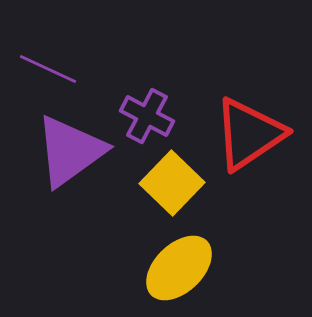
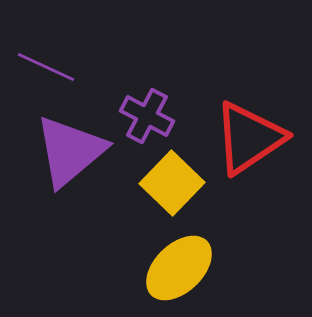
purple line: moved 2 px left, 2 px up
red triangle: moved 4 px down
purple triangle: rotated 4 degrees counterclockwise
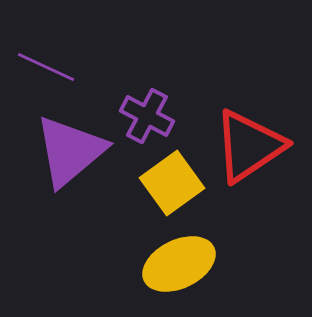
red triangle: moved 8 px down
yellow square: rotated 10 degrees clockwise
yellow ellipse: moved 4 px up; rotated 18 degrees clockwise
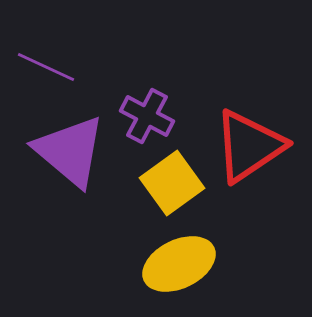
purple triangle: rotated 40 degrees counterclockwise
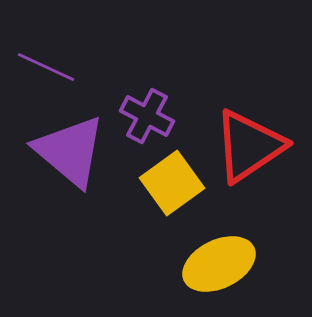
yellow ellipse: moved 40 px right
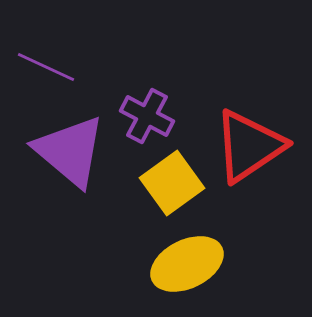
yellow ellipse: moved 32 px left
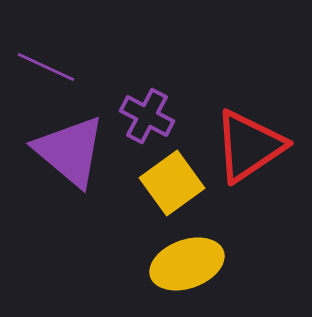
yellow ellipse: rotated 6 degrees clockwise
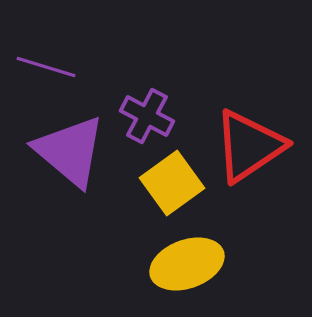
purple line: rotated 8 degrees counterclockwise
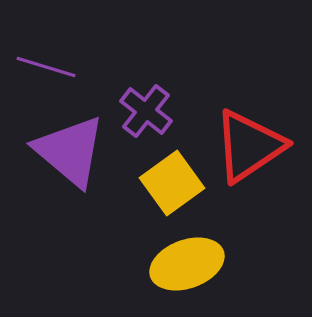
purple cross: moved 1 px left, 5 px up; rotated 10 degrees clockwise
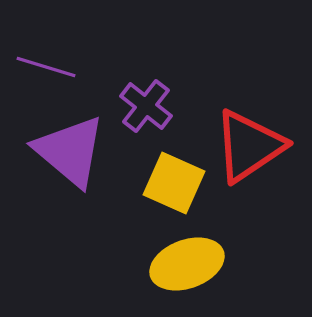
purple cross: moved 5 px up
yellow square: moved 2 px right; rotated 30 degrees counterclockwise
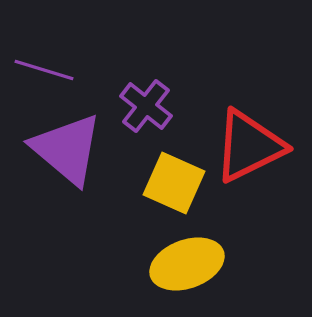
purple line: moved 2 px left, 3 px down
red triangle: rotated 8 degrees clockwise
purple triangle: moved 3 px left, 2 px up
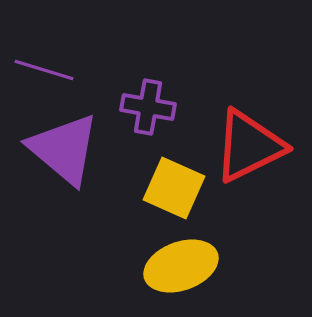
purple cross: moved 2 px right, 1 px down; rotated 28 degrees counterclockwise
purple triangle: moved 3 px left
yellow square: moved 5 px down
yellow ellipse: moved 6 px left, 2 px down
